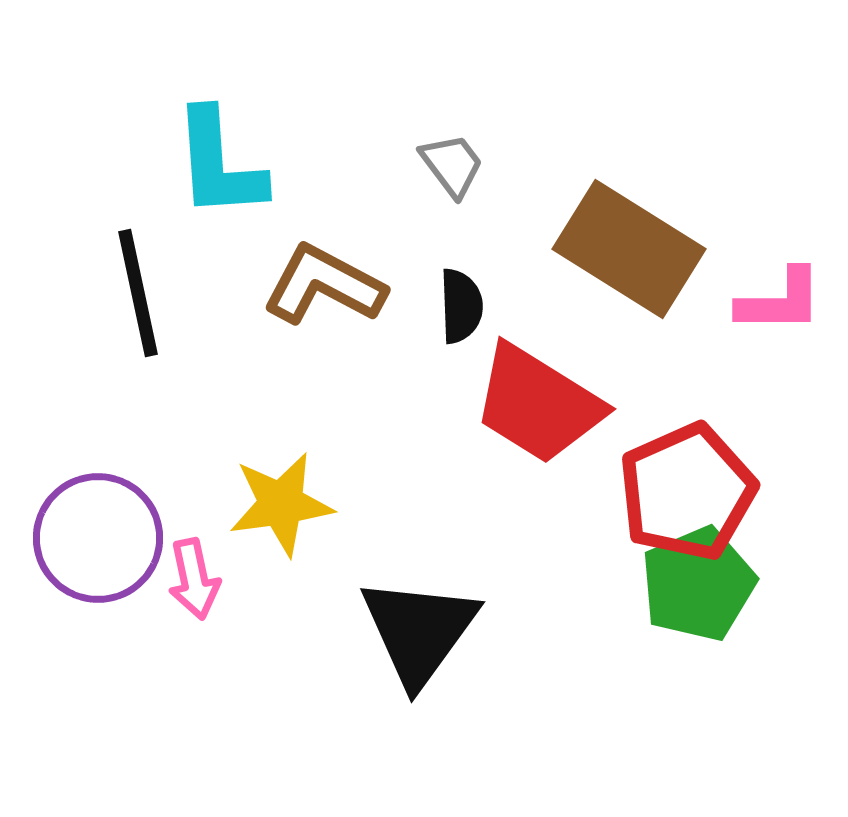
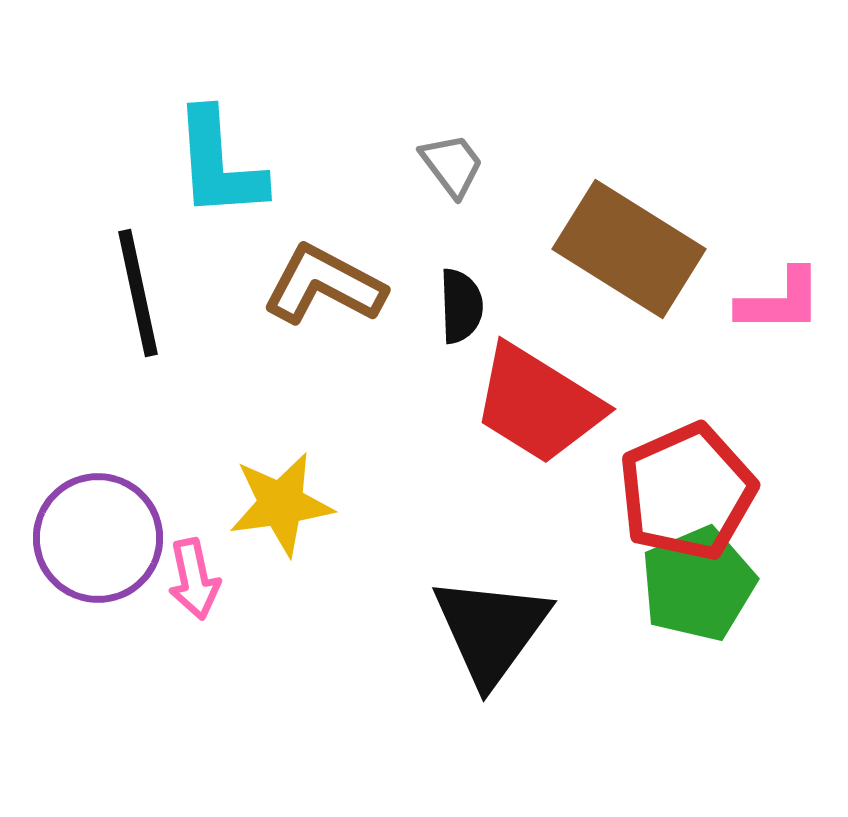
black triangle: moved 72 px right, 1 px up
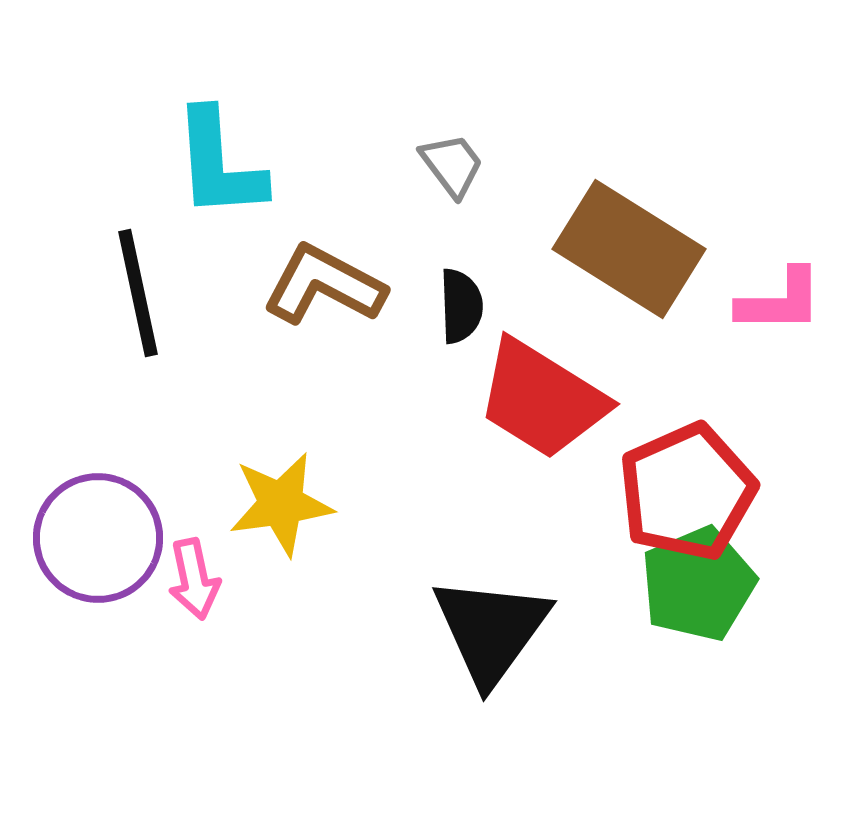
red trapezoid: moved 4 px right, 5 px up
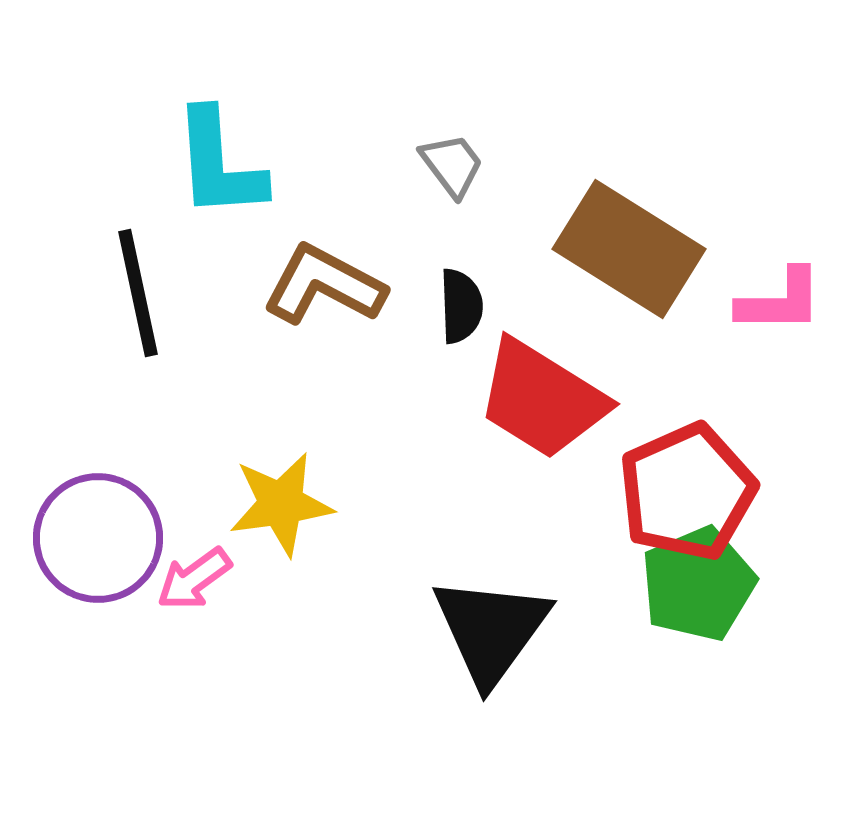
pink arrow: rotated 66 degrees clockwise
